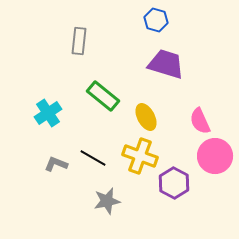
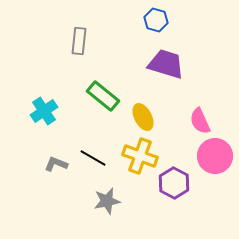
cyan cross: moved 4 px left, 2 px up
yellow ellipse: moved 3 px left
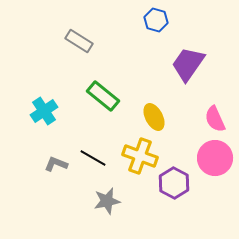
gray rectangle: rotated 64 degrees counterclockwise
purple trapezoid: moved 22 px right; rotated 72 degrees counterclockwise
yellow ellipse: moved 11 px right
pink semicircle: moved 15 px right, 2 px up
pink circle: moved 2 px down
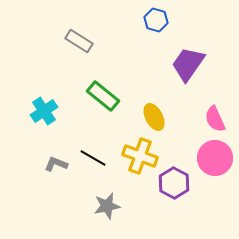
gray star: moved 5 px down
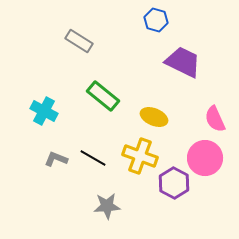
purple trapezoid: moved 5 px left, 2 px up; rotated 81 degrees clockwise
cyan cross: rotated 28 degrees counterclockwise
yellow ellipse: rotated 40 degrees counterclockwise
pink circle: moved 10 px left
gray L-shape: moved 5 px up
gray star: rotated 8 degrees clockwise
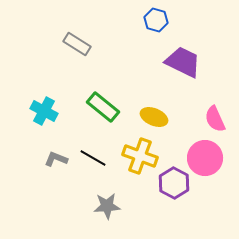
gray rectangle: moved 2 px left, 3 px down
green rectangle: moved 11 px down
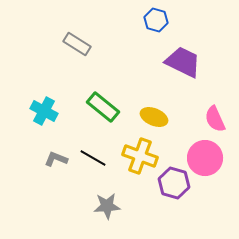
purple hexagon: rotated 12 degrees counterclockwise
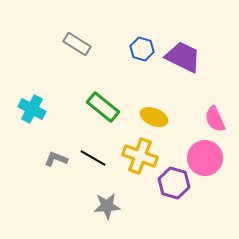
blue hexagon: moved 14 px left, 29 px down
purple trapezoid: moved 5 px up
cyan cross: moved 12 px left, 2 px up
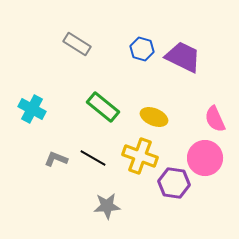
purple hexagon: rotated 8 degrees counterclockwise
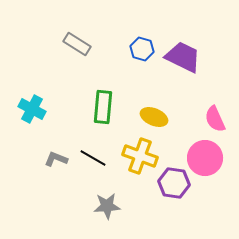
green rectangle: rotated 56 degrees clockwise
